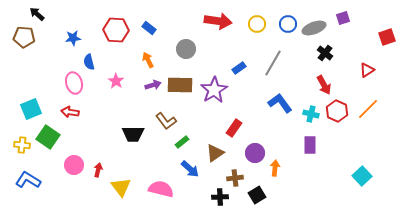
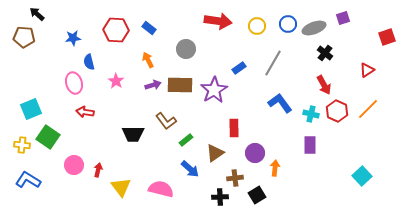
yellow circle at (257, 24): moved 2 px down
red arrow at (70, 112): moved 15 px right
red rectangle at (234, 128): rotated 36 degrees counterclockwise
green rectangle at (182, 142): moved 4 px right, 2 px up
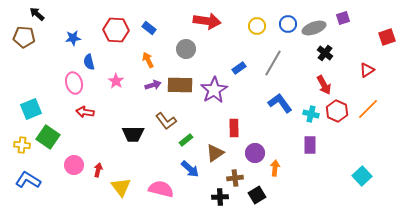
red arrow at (218, 21): moved 11 px left
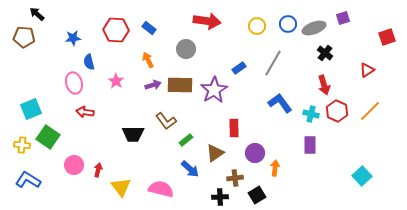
red arrow at (324, 85): rotated 12 degrees clockwise
orange line at (368, 109): moved 2 px right, 2 px down
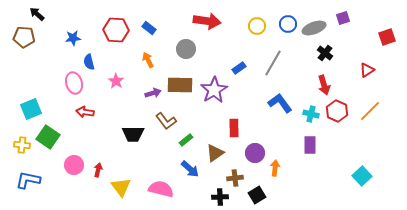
purple arrow at (153, 85): moved 8 px down
blue L-shape at (28, 180): rotated 20 degrees counterclockwise
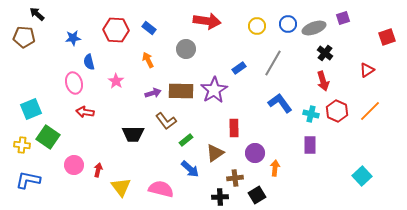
brown rectangle at (180, 85): moved 1 px right, 6 px down
red arrow at (324, 85): moved 1 px left, 4 px up
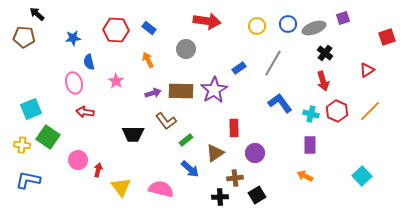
pink circle at (74, 165): moved 4 px right, 5 px up
orange arrow at (275, 168): moved 30 px right, 8 px down; rotated 70 degrees counterclockwise
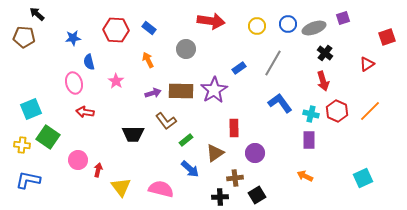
red arrow at (207, 21): moved 4 px right
red triangle at (367, 70): moved 6 px up
purple rectangle at (310, 145): moved 1 px left, 5 px up
cyan square at (362, 176): moved 1 px right, 2 px down; rotated 18 degrees clockwise
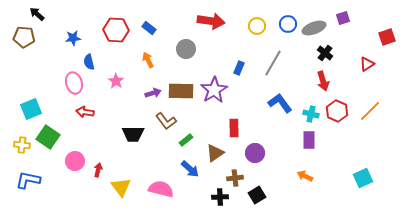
blue rectangle at (239, 68): rotated 32 degrees counterclockwise
pink circle at (78, 160): moved 3 px left, 1 px down
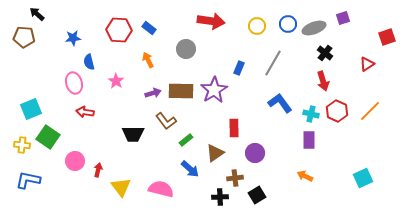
red hexagon at (116, 30): moved 3 px right
